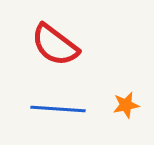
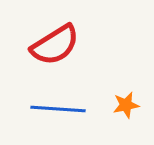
red semicircle: rotated 69 degrees counterclockwise
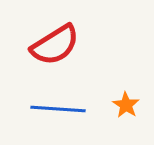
orange star: rotated 28 degrees counterclockwise
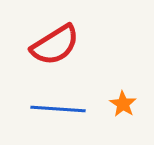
orange star: moved 3 px left, 1 px up
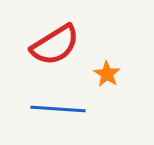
orange star: moved 16 px left, 30 px up
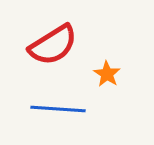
red semicircle: moved 2 px left
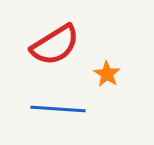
red semicircle: moved 2 px right
